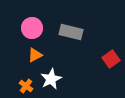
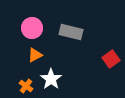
white star: rotated 10 degrees counterclockwise
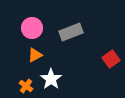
gray rectangle: rotated 35 degrees counterclockwise
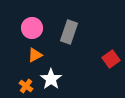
gray rectangle: moved 2 px left; rotated 50 degrees counterclockwise
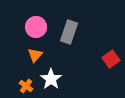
pink circle: moved 4 px right, 1 px up
orange triangle: rotated 21 degrees counterclockwise
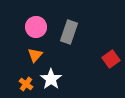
orange cross: moved 2 px up
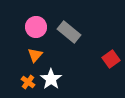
gray rectangle: rotated 70 degrees counterclockwise
orange cross: moved 2 px right, 2 px up
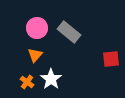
pink circle: moved 1 px right, 1 px down
red square: rotated 30 degrees clockwise
orange cross: moved 1 px left
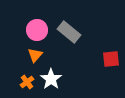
pink circle: moved 2 px down
orange cross: rotated 16 degrees clockwise
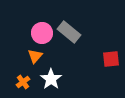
pink circle: moved 5 px right, 3 px down
orange triangle: moved 1 px down
orange cross: moved 4 px left
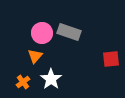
gray rectangle: rotated 20 degrees counterclockwise
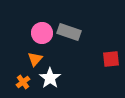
orange triangle: moved 3 px down
white star: moved 1 px left, 1 px up
